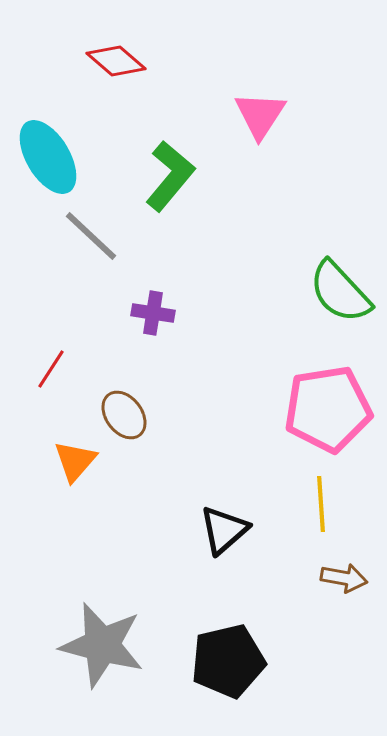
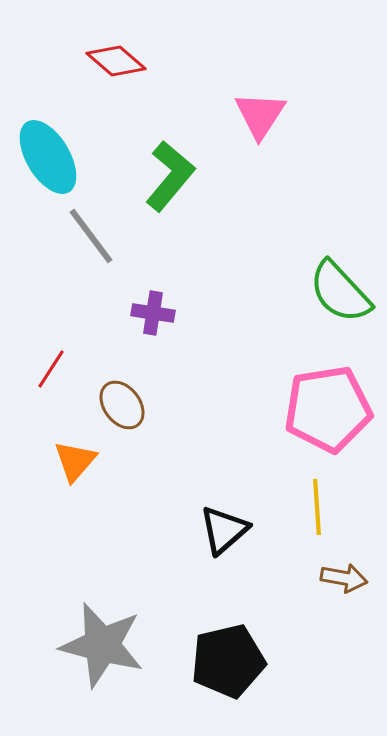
gray line: rotated 10 degrees clockwise
brown ellipse: moved 2 px left, 10 px up
yellow line: moved 4 px left, 3 px down
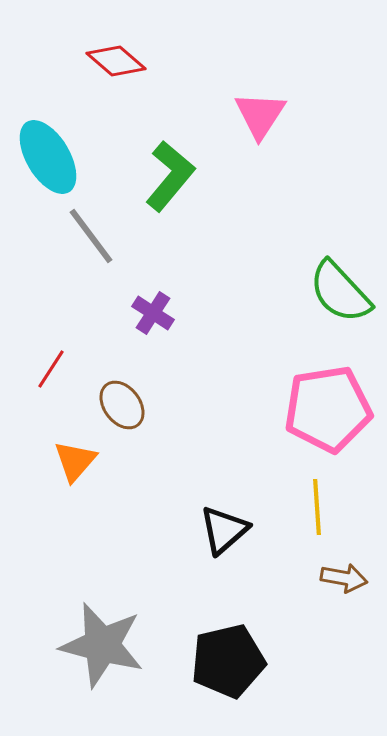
purple cross: rotated 24 degrees clockwise
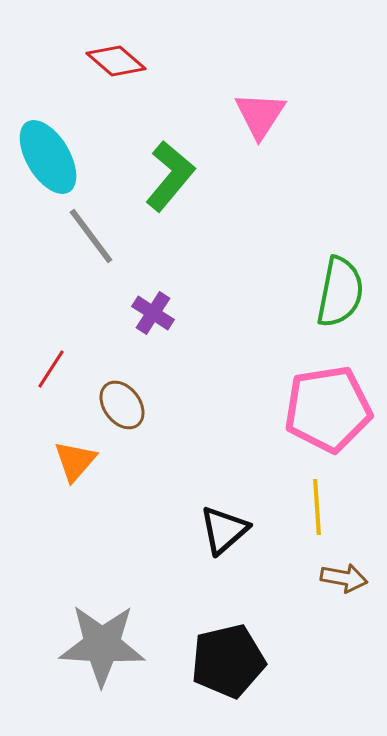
green semicircle: rotated 126 degrees counterclockwise
gray star: rotated 12 degrees counterclockwise
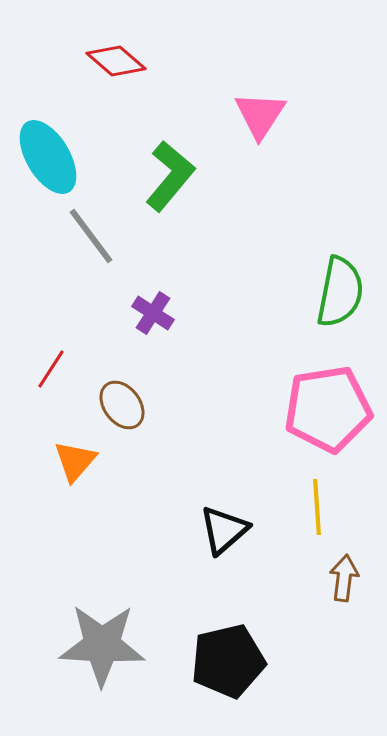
brown arrow: rotated 93 degrees counterclockwise
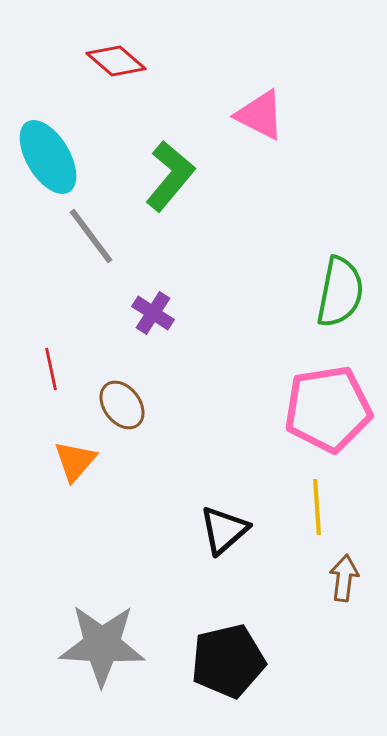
pink triangle: rotated 36 degrees counterclockwise
red line: rotated 45 degrees counterclockwise
